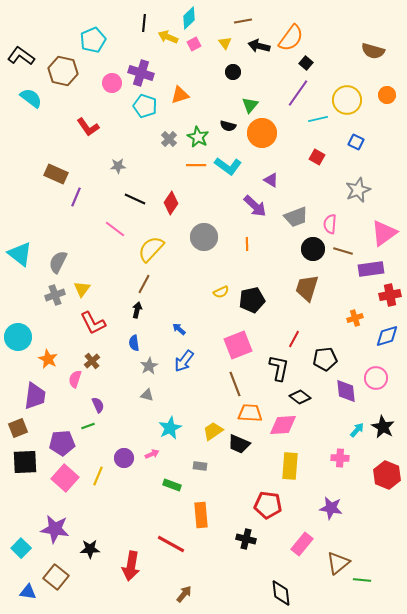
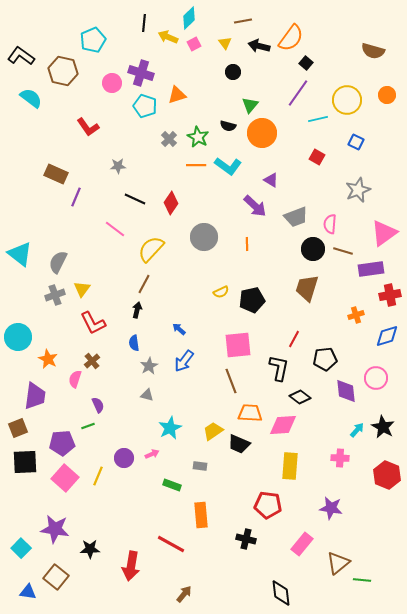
orange triangle at (180, 95): moved 3 px left
orange cross at (355, 318): moved 1 px right, 3 px up
pink square at (238, 345): rotated 16 degrees clockwise
brown line at (235, 384): moved 4 px left, 3 px up
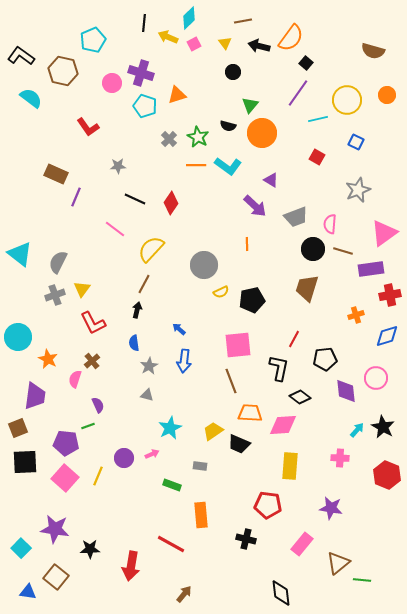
gray circle at (204, 237): moved 28 px down
blue arrow at (184, 361): rotated 30 degrees counterclockwise
purple pentagon at (62, 443): moved 4 px right; rotated 10 degrees clockwise
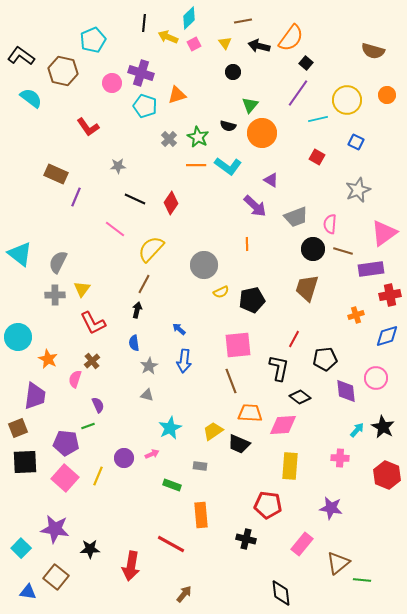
gray cross at (55, 295): rotated 18 degrees clockwise
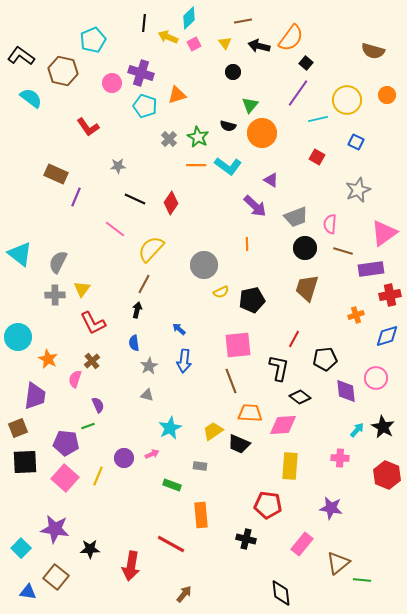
black circle at (313, 249): moved 8 px left, 1 px up
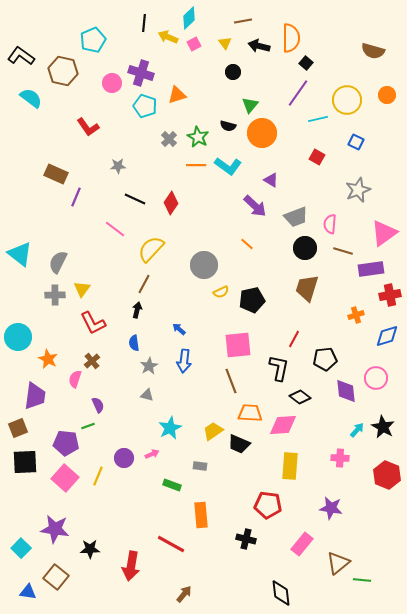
orange semicircle at (291, 38): rotated 36 degrees counterclockwise
orange line at (247, 244): rotated 48 degrees counterclockwise
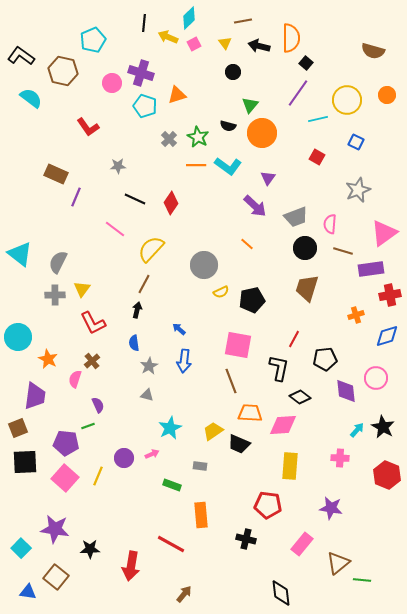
purple triangle at (271, 180): moved 3 px left, 2 px up; rotated 35 degrees clockwise
pink square at (238, 345): rotated 16 degrees clockwise
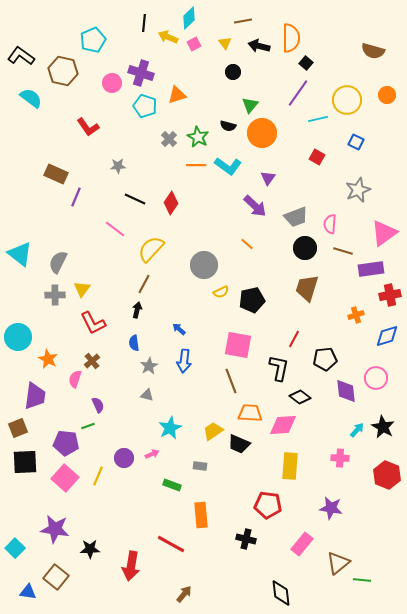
cyan square at (21, 548): moved 6 px left
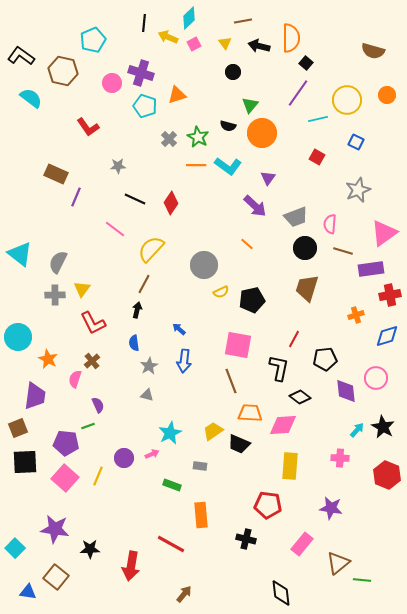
cyan star at (170, 428): moved 5 px down
